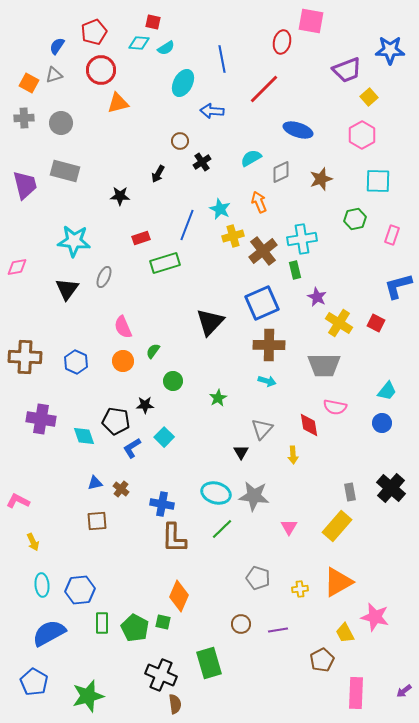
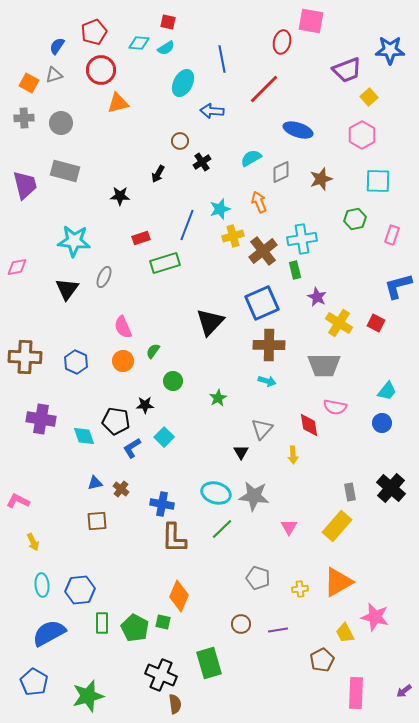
red square at (153, 22): moved 15 px right
cyan star at (220, 209): rotated 30 degrees clockwise
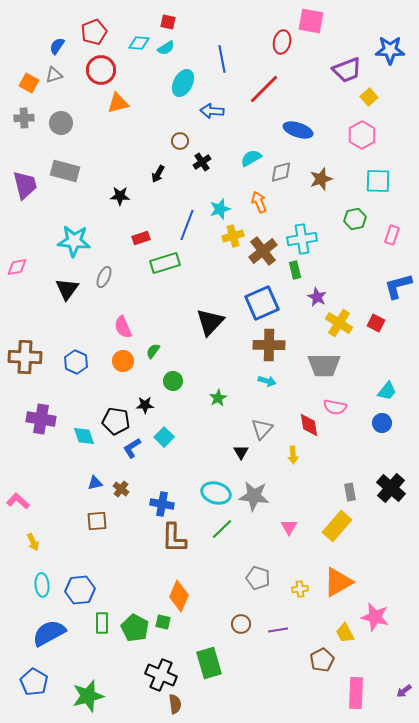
gray diamond at (281, 172): rotated 10 degrees clockwise
pink L-shape at (18, 501): rotated 15 degrees clockwise
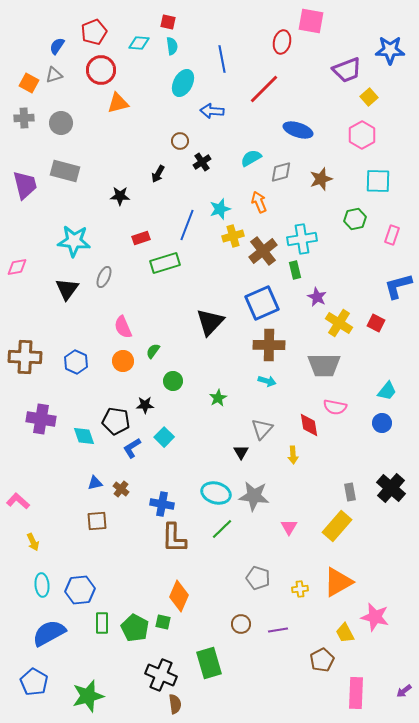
cyan semicircle at (166, 48): moved 6 px right, 2 px up; rotated 66 degrees counterclockwise
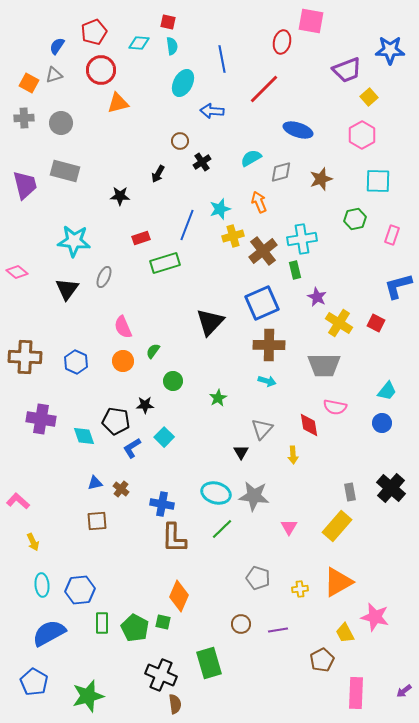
pink diamond at (17, 267): moved 5 px down; rotated 50 degrees clockwise
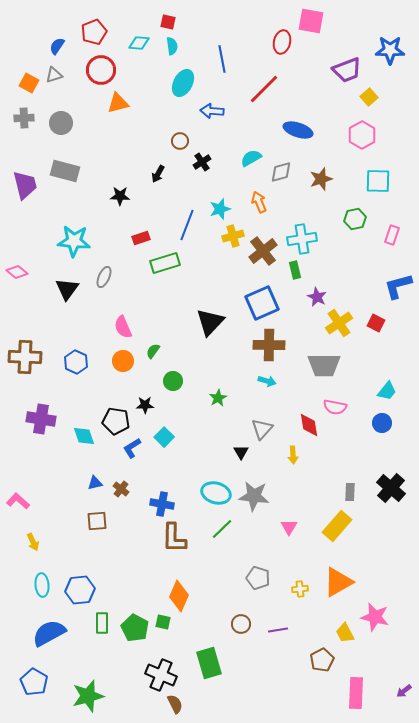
yellow cross at (339, 323): rotated 24 degrees clockwise
gray rectangle at (350, 492): rotated 12 degrees clockwise
brown semicircle at (175, 704): rotated 18 degrees counterclockwise
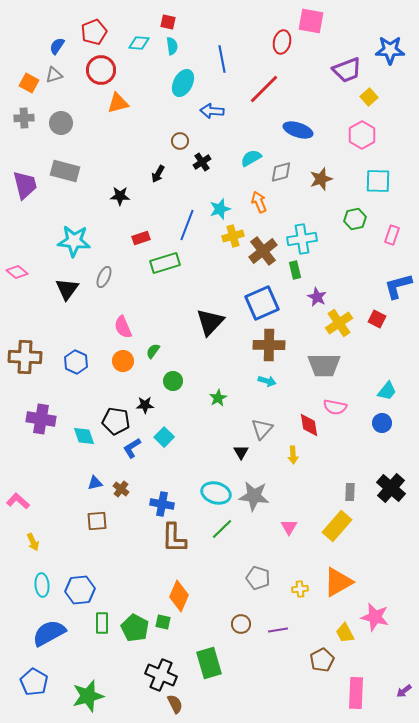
red square at (376, 323): moved 1 px right, 4 px up
